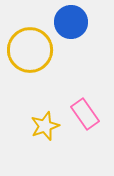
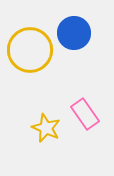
blue circle: moved 3 px right, 11 px down
yellow star: moved 1 px right, 2 px down; rotated 28 degrees counterclockwise
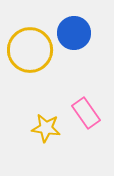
pink rectangle: moved 1 px right, 1 px up
yellow star: rotated 16 degrees counterclockwise
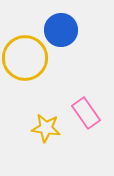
blue circle: moved 13 px left, 3 px up
yellow circle: moved 5 px left, 8 px down
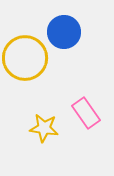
blue circle: moved 3 px right, 2 px down
yellow star: moved 2 px left
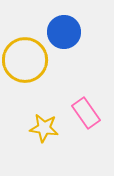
yellow circle: moved 2 px down
